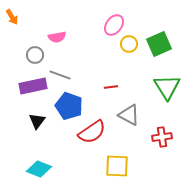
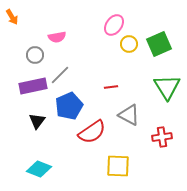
gray line: rotated 65 degrees counterclockwise
blue pentagon: rotated 28 degrees clockwise
yellow square: moved 1 px right
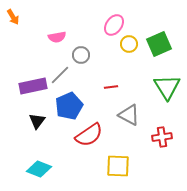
orange arrow: moved 1 px right
gray circle: moved 46 px right
red semicircle: moved 3 px left, 3 px down
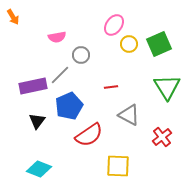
red cross: rotated 30 degrees counterclockwise
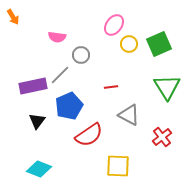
pink semicircle: rotated 18 degrees clockwise
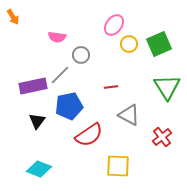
blue pentagon: rotated 12 degrees clockwise
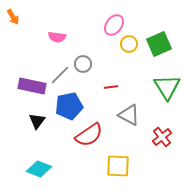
gray circle: moved 2 px right, 9 px down
purple rectangle: moved 1 px left; rotated 24 degrees clockwise
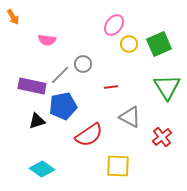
pink semicircle: moved 10 px left, 3 px down
blue pentagon: moved 6 px left
gray triangle: moved 1 px right, 2 px down
black triangle: rotated 36 degrees clockwise
cyan diamond: moved 3 px right; rotated 15 degrees clockwise
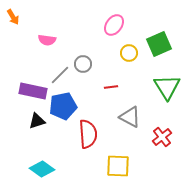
yellow circle: moved 9 px down
purple rectangle: moved 1 px right, 5 px down
red semicircle: moved 1 px left, 1 px up; rotated 60 degrees counterclockwise
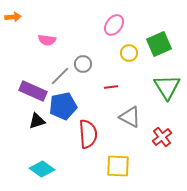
orange arrow: rotated 63 degrees counterclockwise
gray line: moved 1 px down
purple rectangle: rotated 12 degrees clockwise
